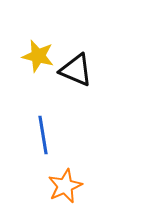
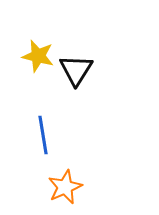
black triangle: rotated 39 degrees clockwise
orange star: moved 1 px down
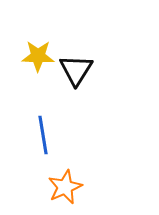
yellow star: rotated 12 degrees counterclockwise
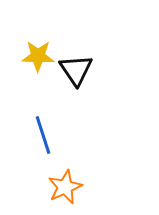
black triangle: rotated 6 degrees counterclockwise
blue line: rotated 9 degrees counterclockwise
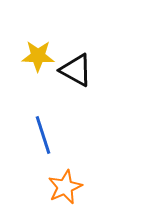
black triangle: rotated 27 degrees counterclockwise
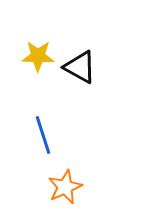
black triangle: moved 4 px right, 3 px up
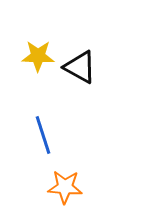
orange star: rotated 28 degrees clockwise
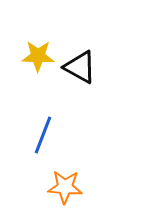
blue line: rotated 39 degrees clockwise
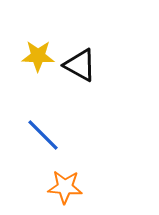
black triangle: moved 2 px up
blue line: rotated 66 degrees counterclockwise
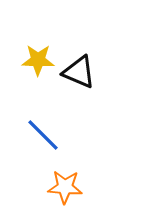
yellow star: moved 4 px down
black triangle: moved 1 px left, 7 px down; rotated 6 degrees counterclockwise
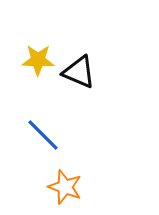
orange star: rotated 16 degrees clockwise
